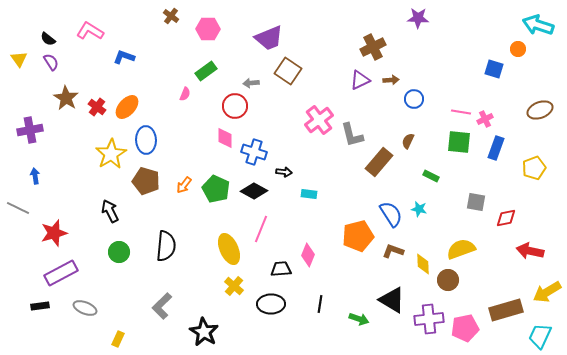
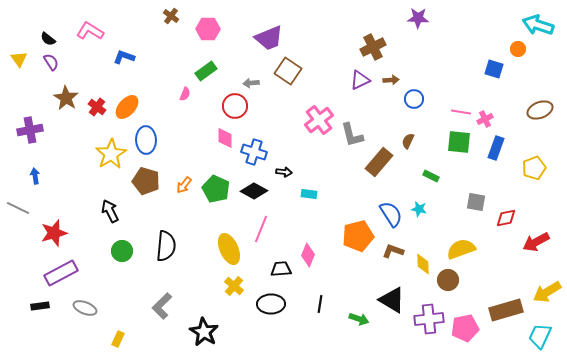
red arrow at (530, 251): moved 6 px right, 9 px up; rotated 40 degrees counterclockwise
green circle at (119, 252): moved 3 px right, 1 px up
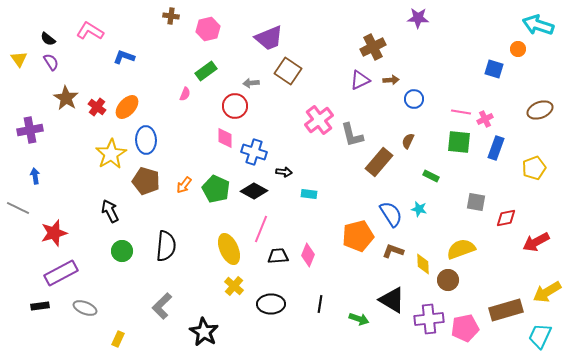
brown cross at (171, 16): rotated 28 degrees counterclockwise
pink hexagon at (208, 29): rotated 15 degrees counterclockwise
black trapezoid at (281, 269): moved 3 px left, 13 px up
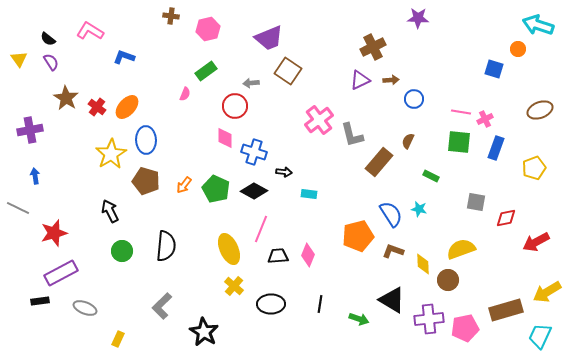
black rectangle at (40, 306): moved 5 px up
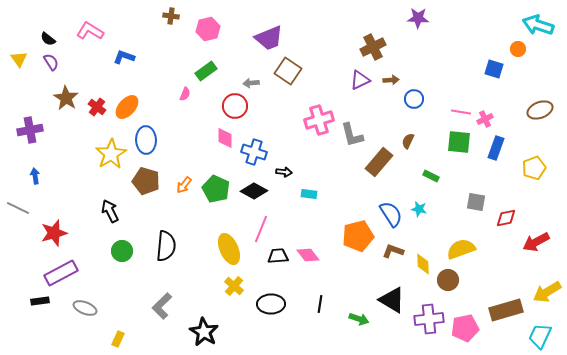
pink cross at (319, 120): rotated 20 degrees clockwise
pink diamond at (308, 255): rotated 60 degrees counterclockwise
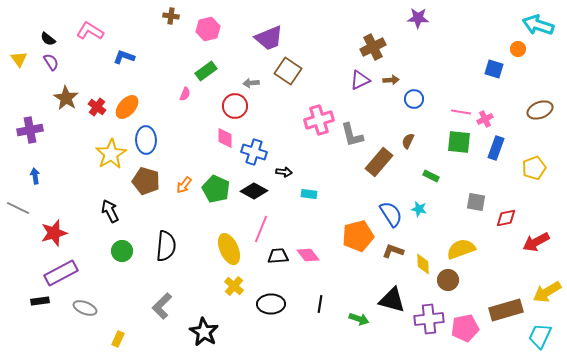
black triangle at (392, 300): rotated 16 degrees counterclockwise
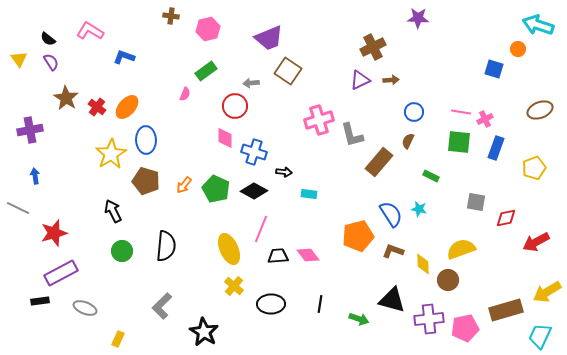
blue circle at (414, 99): moved 13 px down
black arrow at (110, 211): moved 3 px right
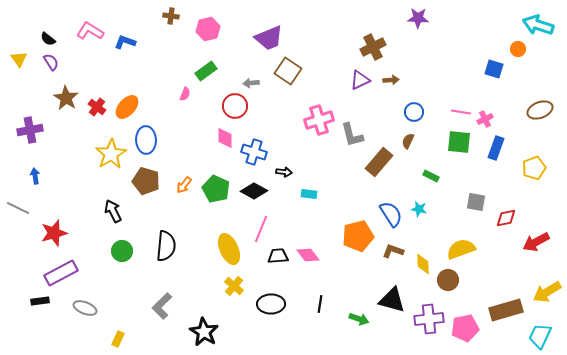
blue L-shape at (124, 57): moved 1 px right, 15 px up
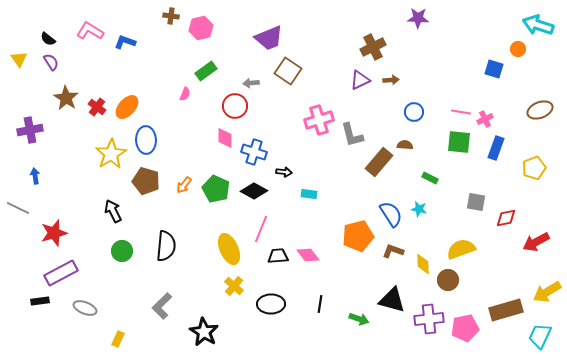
pink hexagon at (208, 29): moved 7 px left, 1 px up
brown semicircle at (408, 141): moved 3 px left, 4 px down; rotated 70 degrees clockwise
green rectangle at (431, 176): moved 1 px left, 2 px down
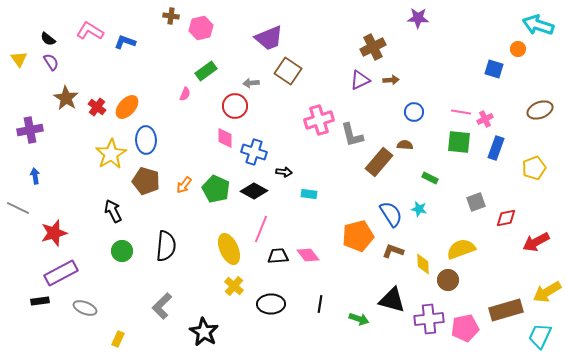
gray square at (476, 202): rotated 30 degrees counterclockwise
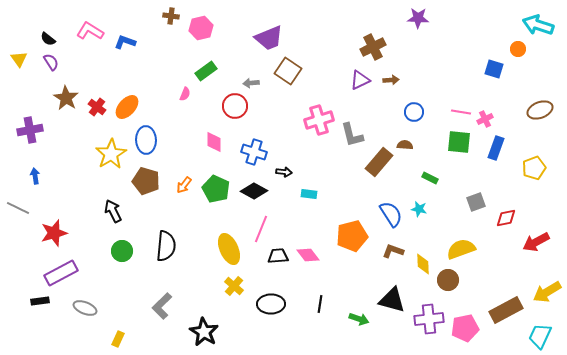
pink diamond at (225, 138): moved 11 px left, 4 px down
orange pentagon at (358, 236): moved 6 px left
brown rectangle at (506, 310): rotated 12 degrees counterclockwise
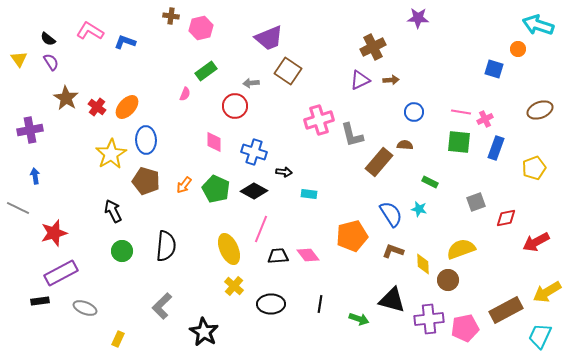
green rectangle at (430, 178): moved 4 px down
